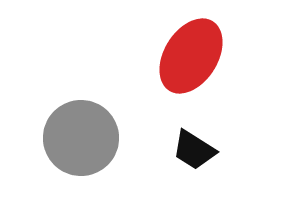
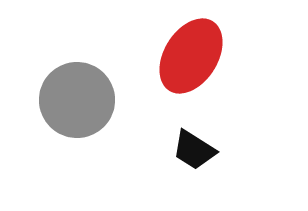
gray circle: moved 4 px left, 38 px up
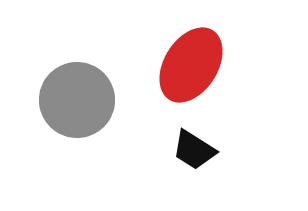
red ellipse: moved 9 px down
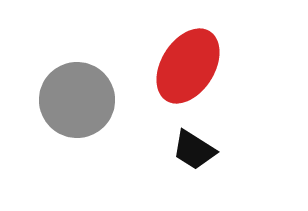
red ellipse: moved 3 px left, 1 px down
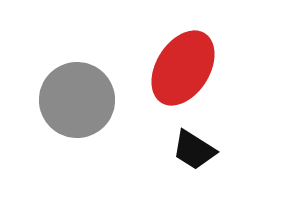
red ellipse: moved 5 px left, 2 px down
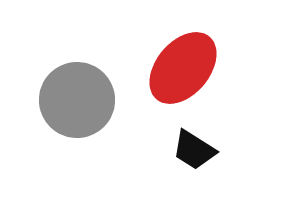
red ellipse: rotated 8 degrees clockwise
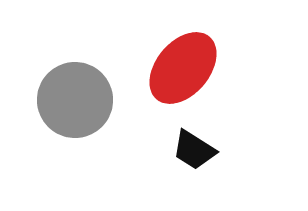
gray circle: moved 2 px left
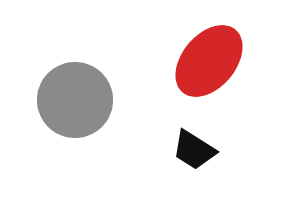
red ellipse: moved 26 px right, 7 px up
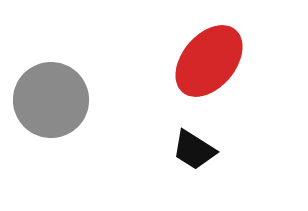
gray circle: moved 24 px left
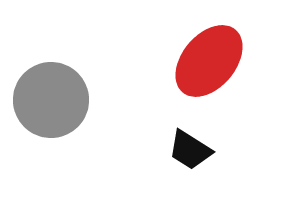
black trapezoid: moved 4 px left
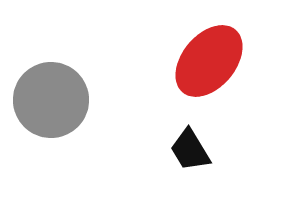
black trapezoid: rotated 27 degrees clockwise
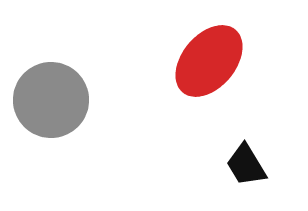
black trapezoid: moved 56 px right, 15 px down
